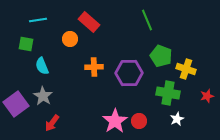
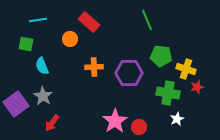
green pentagon: rotated 15 degrees counterclockwise
red star: moved 10 px left, 9 px up
red circle: moved 6 px down
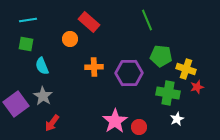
cyan line: moved 10 px left
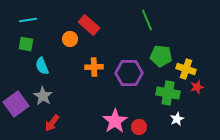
red rectangle: moved 3 px down
